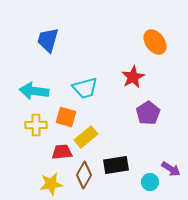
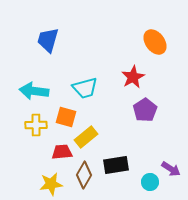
purple pentagon: moved 3 px left, 3 px up
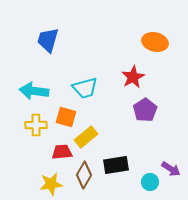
orange ellipse: rotated 40 degrees counterclockwise
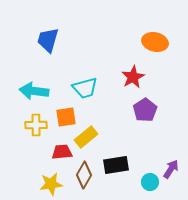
orange square: rotated 25 degrees counterclockwise
purple arrow: rotated 90 degrees counterclockwise
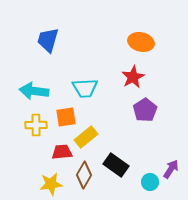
orange ellipse: moved 14 px left
cyan trapezoid: rotated 12 degrees clockwise
black rectangle: rotated 45 degrees clockwise
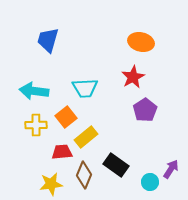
orange square: rotated 30 degrees counterclockwise
brown diamond: rotated 8 degrees counterclockwise
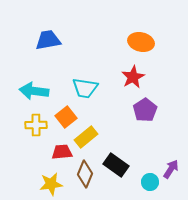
blue trapezoid: rotated 64 degrees clockwise
cyan trapezoid: rotated 12 degrees clockwise
brown diamond: moved 1 px right, 1 px up
